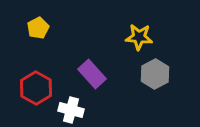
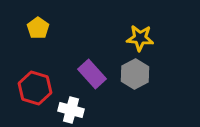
yellow pentagon: rotated 10 degrees counterclockwise
yellow star: moved 1 px right, 1 px down
gray hexagon: moved 20 px left
red hexagon: moved 1 px left; rotated 12 degrees counterclockwise
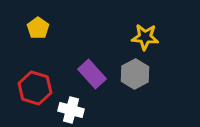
yellow star: moved 5 px right, 1 px up
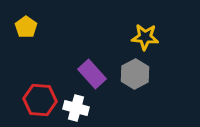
yellow pentagon: moved 12 px left, 1 px up
red hexagon: moved 5 px right, 12 px down; rotated 12 degrees counterclockwise
white cross: moved 5 px right, 2 px up
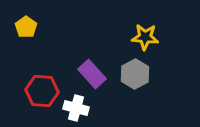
red hexagon: moved 2 px right, 9 px up
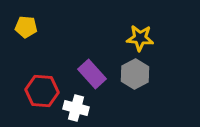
yellow pentagon: rotated 30 degrees counterclockwise
yellow star: moved 5 px left, 1 px down
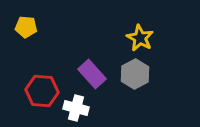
yellow star: rotated 24 degrees clockwise
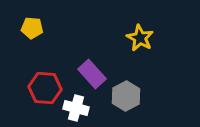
yellow pentagon: moved 6 px right, 1 px down
gray hexagon: moved 9 px left, 22 px down
red hexagon: moved 3 px right, 3 px up
